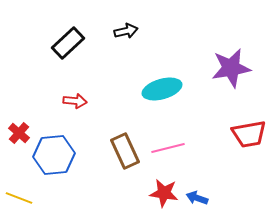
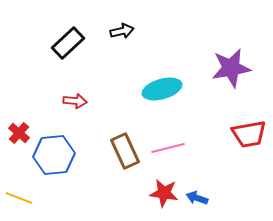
black arrow: moved 4 px left
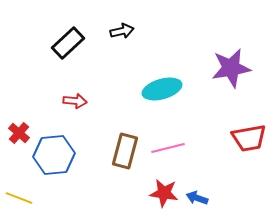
red trapezoid: moved 4 px down
brown rectangle: rotated 40 degrees clockwise
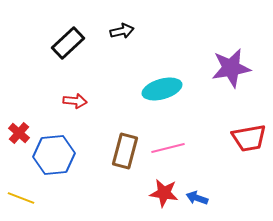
yellow line: moved 2 px right
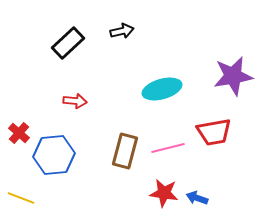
purple star: moved 2 px right, 8 px down
red trapezoid: moved 35 px left, 6 px up
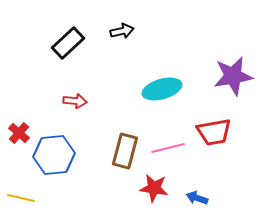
red star: moved 10 px left, 5 px up
yellow line: rotated 8 degrees counterclockwise
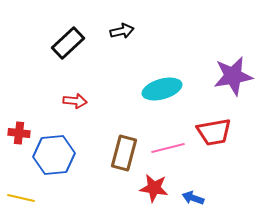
red cross: rotated 35 degrees counterclockwise
brown rectangle: moved 1 px left, 2 px down
blue arrow: moved 4 px left
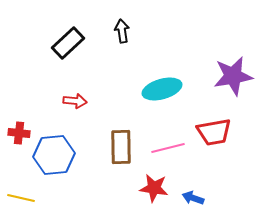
black arrow: rotated 85 degrees counterclockwise
brown rectangle: moved 3 px left, 6 px up; rotated 16 degrees counterclockwise
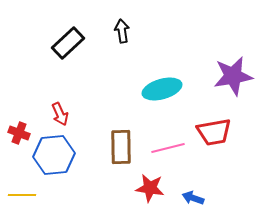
red arrow: moved 15 px left, 13 px down; rotated 60 degrees clockwise
red cross: rotated 15 degrees clockwise
red star: moved 4 px left
yellow line: moved 1 px right, 3 px up; rotated 12 degrees counterclockwise
